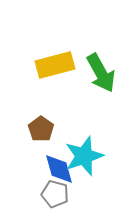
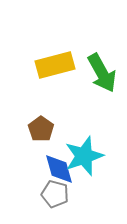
green arrow: moved 1 px right
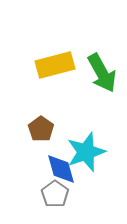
cyan star: moved 2 px right, 4 px up
blue diamond: moved 2 px right
gray pentagon: rotated 20 degrees clockwise
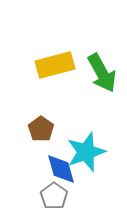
gray pentagon: moved 1 px left, 2 px down
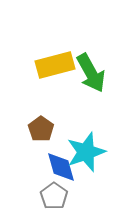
green arrow: moved 11 px left
blue diamond: moved 2 px up
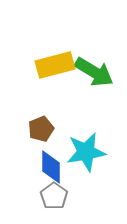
green arrow: moved 3 px right, 1 px up; rotated 30 degrees counterclockwise
brown pentagon: rotated 15 degrees clockwise
cyan star: rotated 9 degrees clockwise
blue diamond: moved 10 px left; rotated 16 degrees clockwise
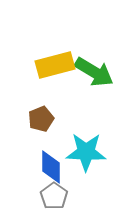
brown pentagon: moved 10 px up
cyan star: rotated 12 degrees clockwise
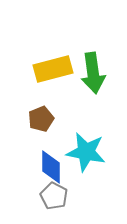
yellow rectangle: moved 2 px left, 4 px down
green arrow: moved 1 px left, 1 px down; rotated 51 degrees clockwise
cyan star: rotated 9 degrees clockwise
gray pentagon: rotated 8 degrees counterclockwise
